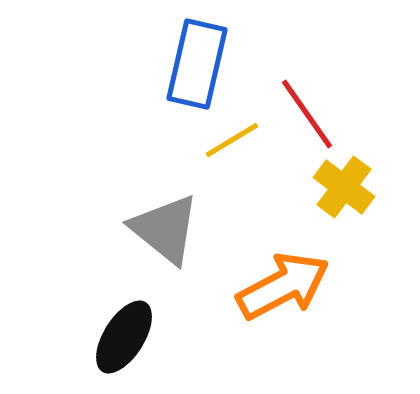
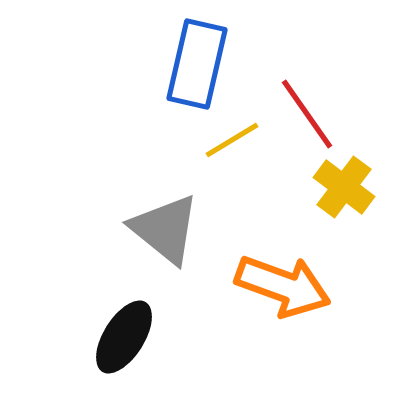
orange arrow: rotated 48 degrees clockwise
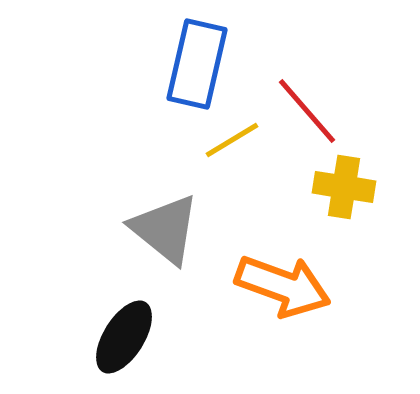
red line: moved 3 px up; rotated 6 degrees counterclockwise
yellow cross: rotated 28 degrees counterclockwise
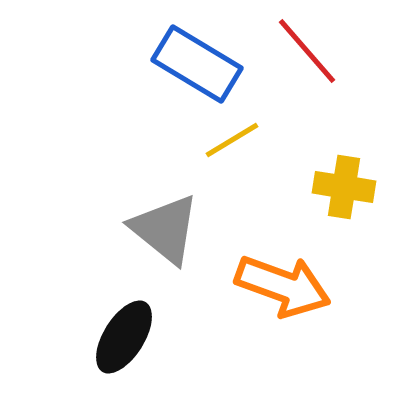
blue rectangle: rotated 72 degrees counterclockwise
red line: moved 60 px up
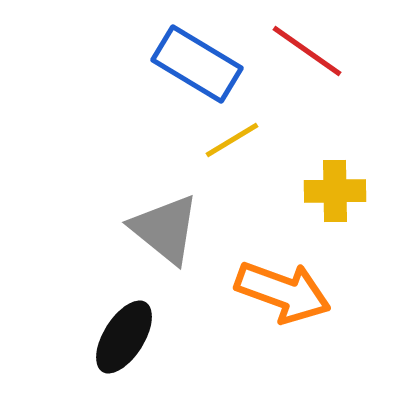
red line: rotated 14 degrees counterclockwise
yellow cross: moved 9 px left, 4 px down; rotated 10 degrees counterclockwise
orange arrow: moved 6 px down
